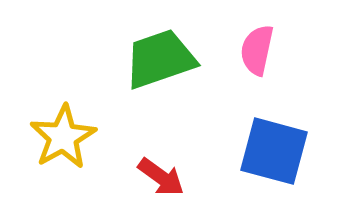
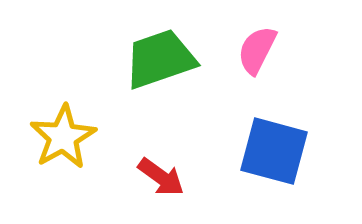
pink semicircle: rotated 15 degrees clockwise
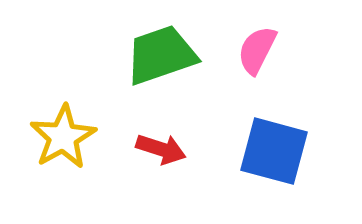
green trapezoid: moved 1 px right, 4 px up
red arrow: moved 28 px up; rotated 18 degrees counterclockwise
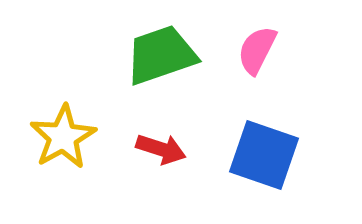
blue square: moved 10 px left, 4 px down; rotated 4 degrees clockwise
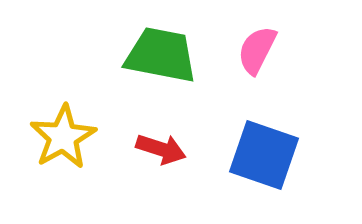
green trapezoid: rotated 30 degrees clockwise
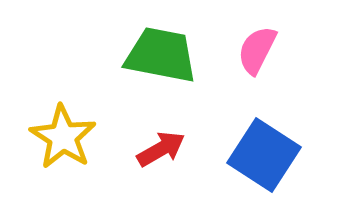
yellow star: rotated 10 degrees counterclockwise
red arrow: rotated 48 degrees counterclockwise
blue square: rotated 14 degrees clockwise
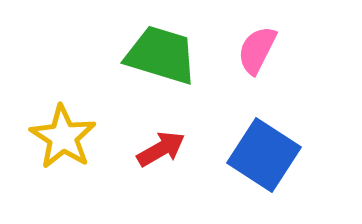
green trapezoid: rotated 6 degrees clockwise
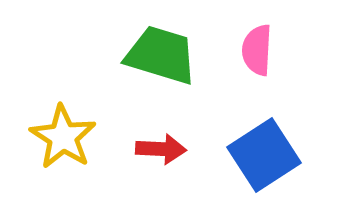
pink semicircle: rotated 24 degrees counterclockwise
red arrow: rotated 33 degrees clockwise
blue square: rotated 24 degrees clockwise
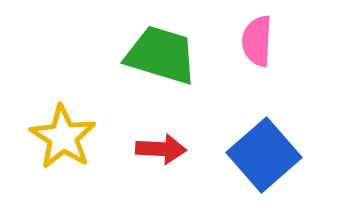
pink semicircle: moved 9 px up
blue square: rotated 8 degrees counterclockwise
